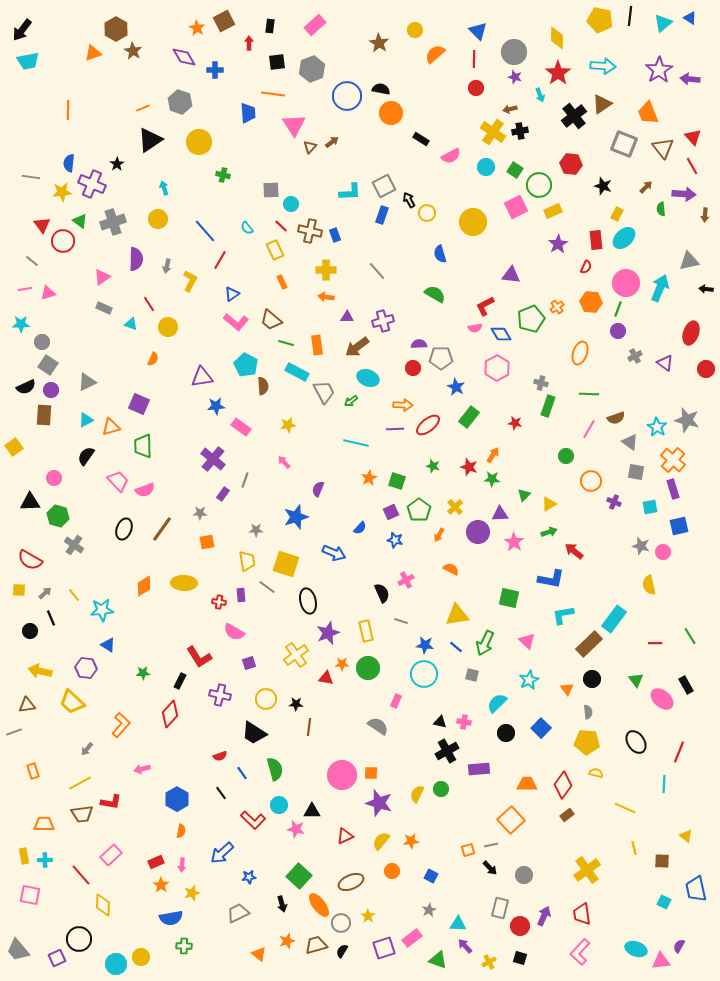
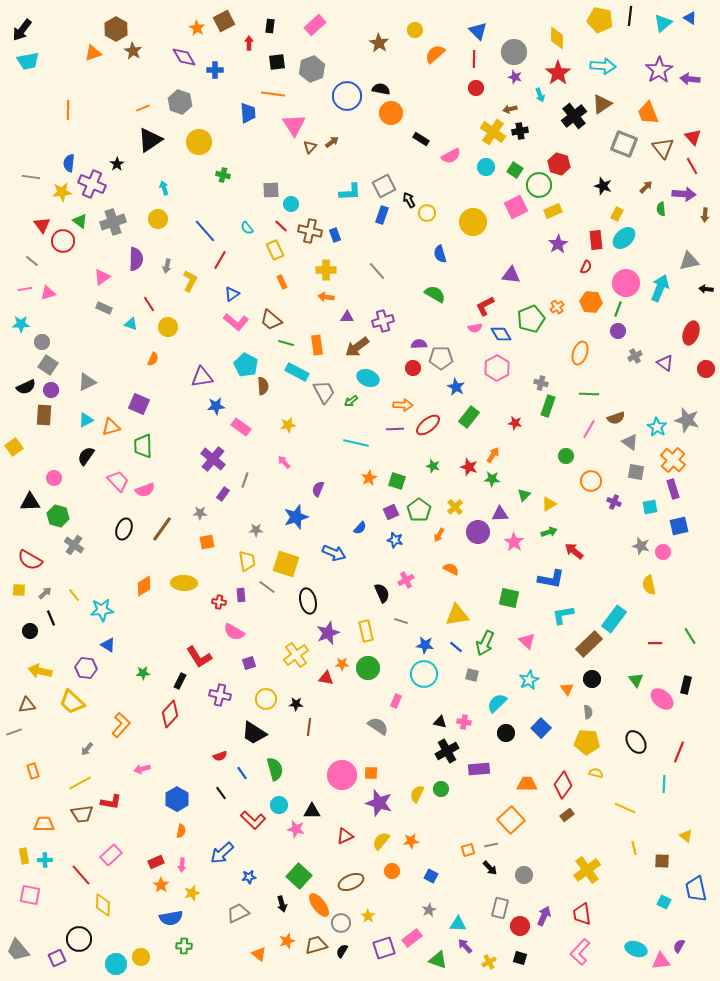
red hexagon at (571, 164): moved 12 px left; rotated 10 degrees clockwise
black rectangle at (686, 685): rotated 42 degrees clockwise
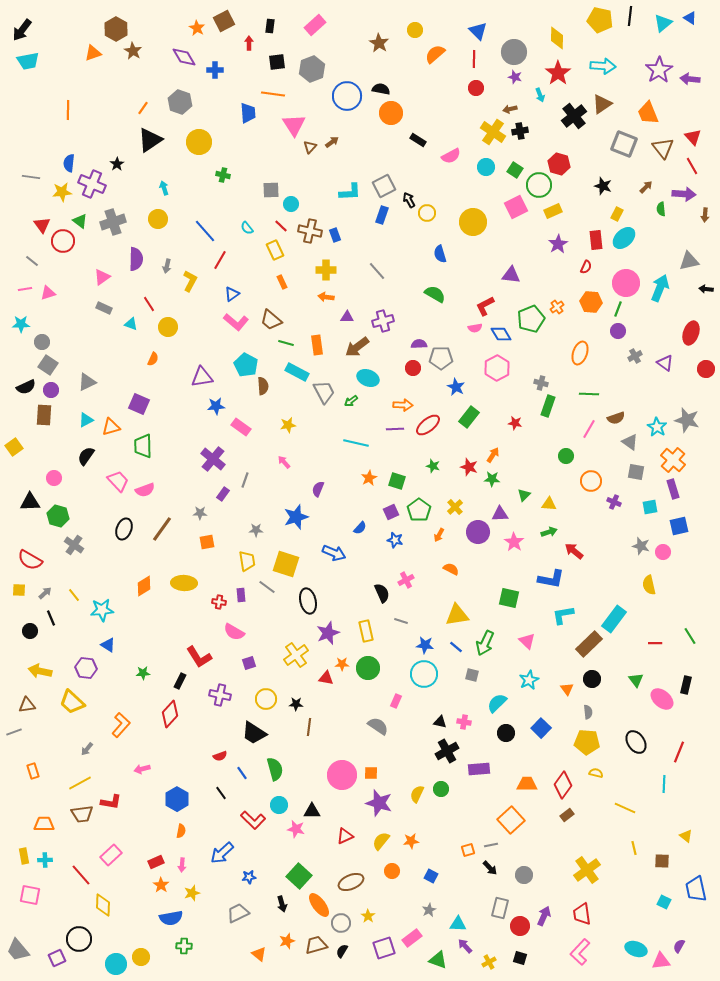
orange line at (143, 108): rotated 32 degrees counterclockwise
black rectangle at (421, 139): moved 3 px left, 1 px down
yellow triangle at (549, 504): rotated 35 degrees clockwise
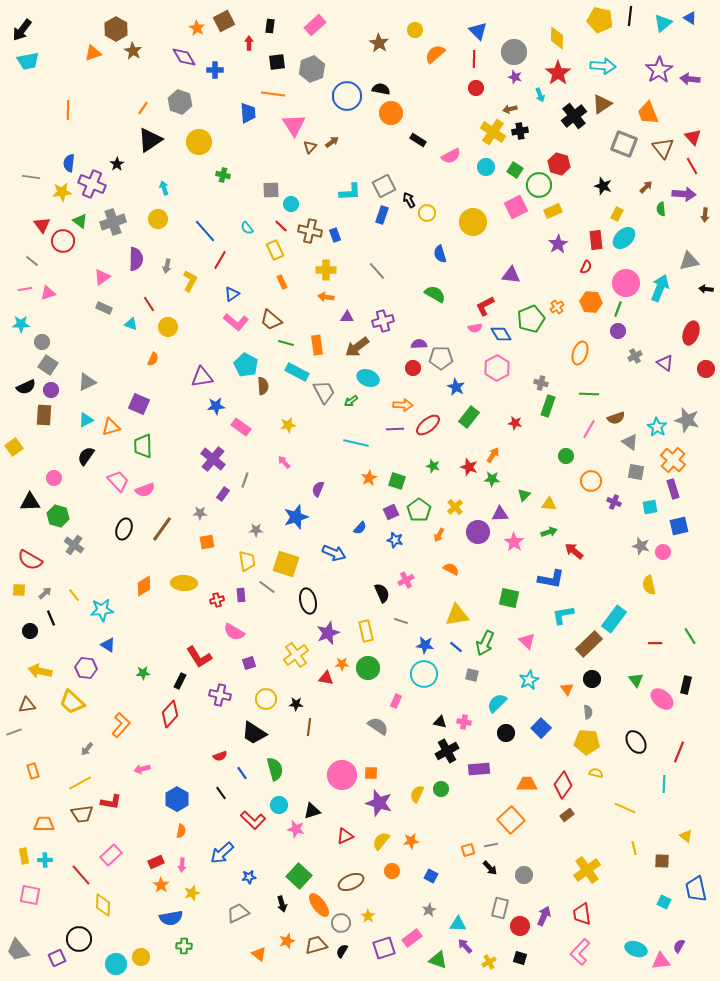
red cross at (219, 602): moved 2 px left, 2 px up; rotated 24 degrees counterclockwise
black triangle at (312, 811): rotated 18 degrees counterclockwise
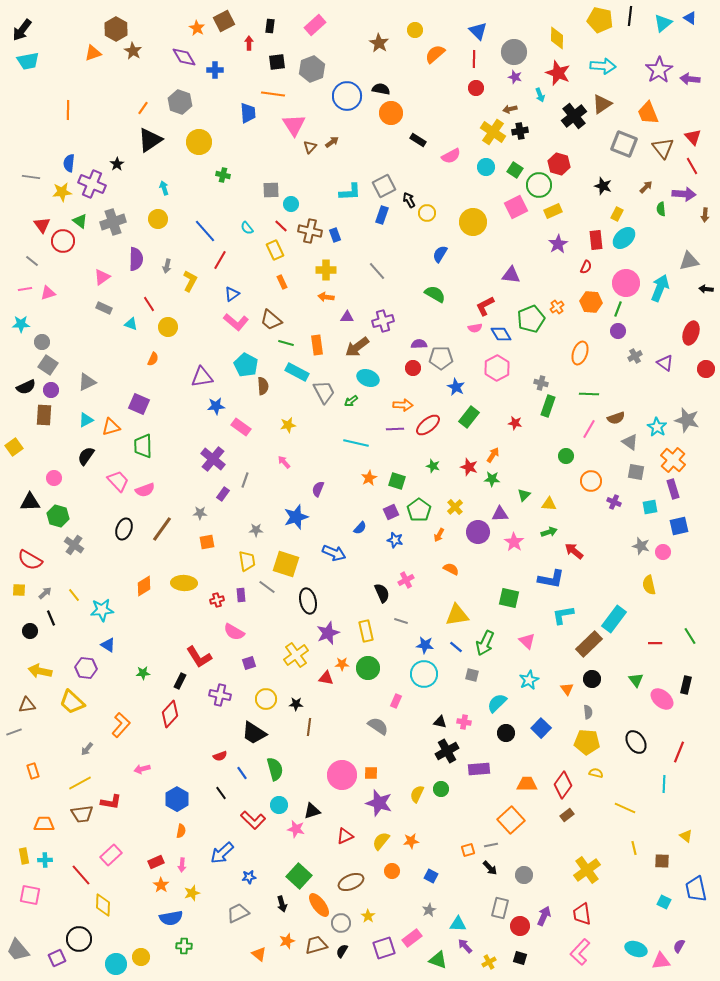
red star at (558, 73): rotated 15 degrees counterclockwise
blue semicircle at (440, 254): rotated 48 degrees clockwise
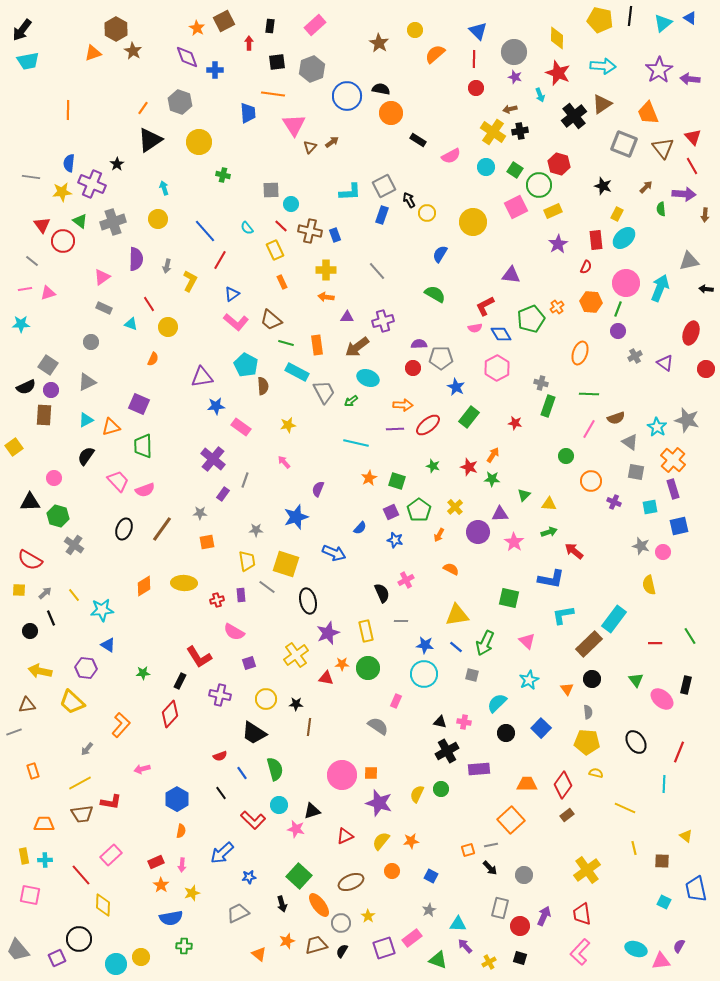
purple diamond at (184, 57): moved 3 px right; rotated 10 degrees clockwise
gray circle at (42, 342): moved 49 px right
gray line at (401, 621): rotated 16 degrees counterclockwise
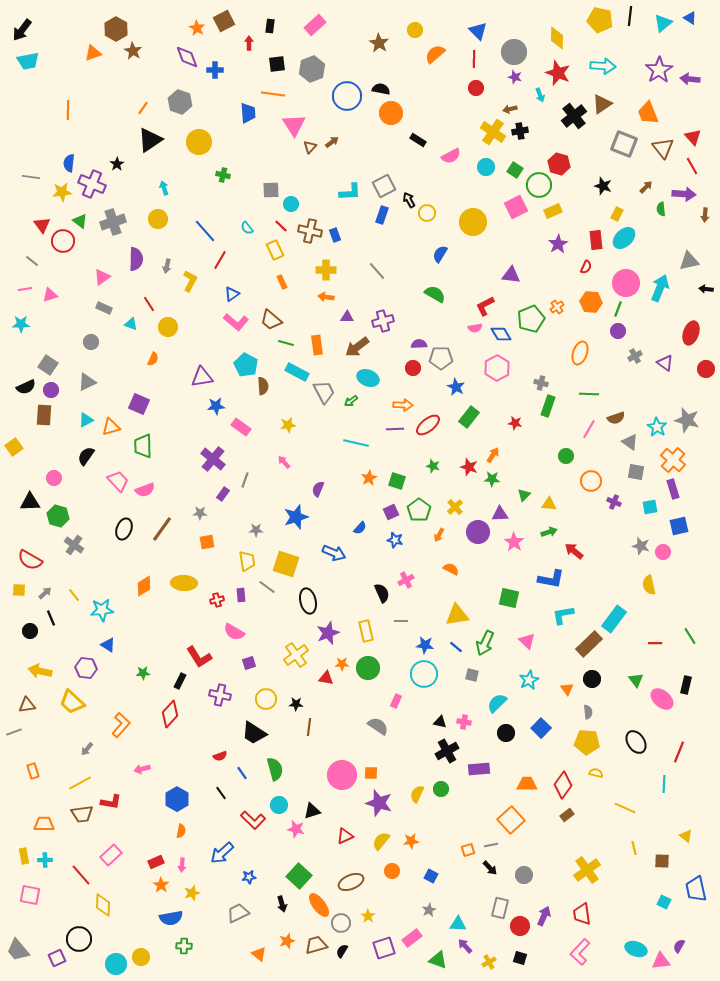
black square at (277, 62): moved 2 px down
pink triangle at (48, 293): moved 2 px right, 2 px down
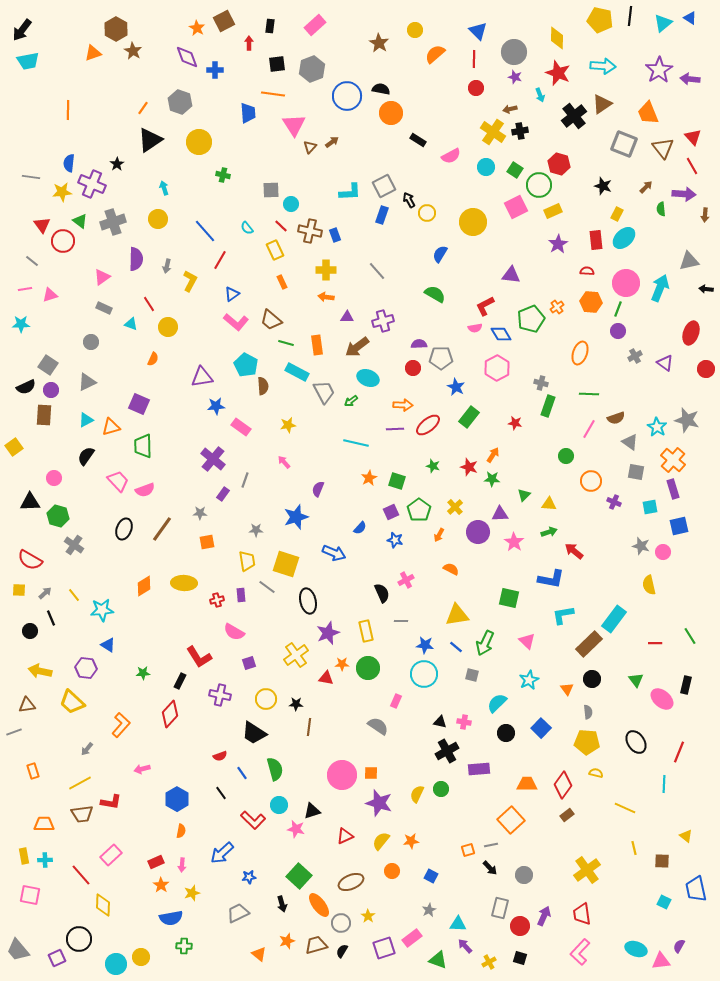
red semicircle at (586, 267): moved 1 px right, 4 px down; rotated 112 degrees counterclockwise
